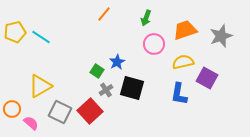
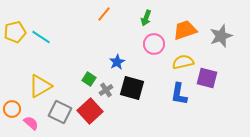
green square: moved 8 px left, 8 px down
purple square: rotated 15 degrees counterclockwise
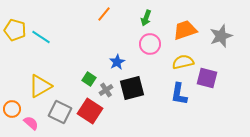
yellow pentagon: moved 2 px up; rotated 30 degrees clockwise
pink circle: moved 4 px left
black square: rotated 30 degrees counterclockwise
red square: rotated 15 degrees counterclockwise
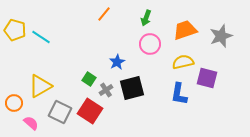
orange circle: moved 2 px right, 6 px up
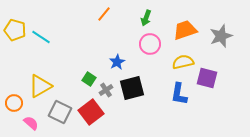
red square: moved 1 px right, 1 px down; rotated 20 degrees clockwise
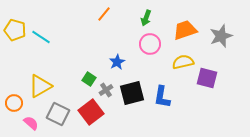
black square: moved 5 px down
blue L-shape: moved 17 px left, 3 px down
gray square: moved 2 px left, 2 px down
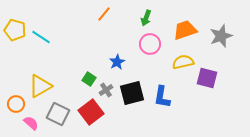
orange circle: moved 2 px right, 1 px down
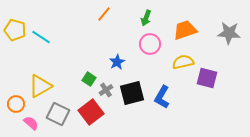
gray star: moved 8 px right, 3 px up; rotated 25 degrees clockwise
blue L-shape: rotated 20 degrees clockwise
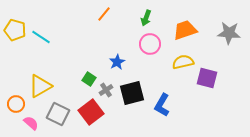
blue L-shape: moved 8 px down
